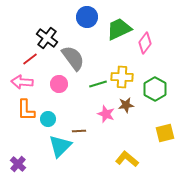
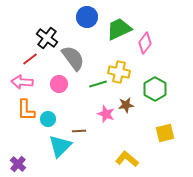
yellow cross: moved 3 px left, 5 px up; rotated 10 degrees clockwise
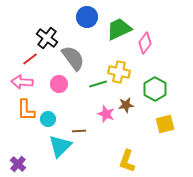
yellow square: moved 9 px up
yellow L-shape: moved 2 px down; rotated 110 degrees counterclockwise
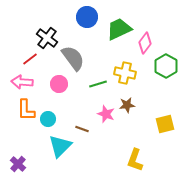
yellow cross: moved 6 px right, 1 px down
green hexagon: moved 11 px right, 23 px up
brown star: moved 1 px right
brown line: moved 3 px right, 2 px up; rotated 24 degrees clockwise
yellow L-shape: moved 8 px right, 1 px up
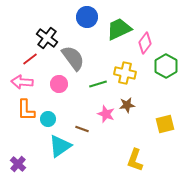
cyan triangle: rotated 10 degrees clockwise
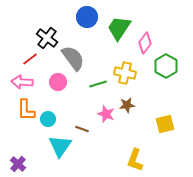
green trapezoid: moved 1 px up; rotated 32 degrees counterclockwise
pink circle: moved 1 px left, 2 px up
cyan triangle: rotated 20 degrees counterclockwise
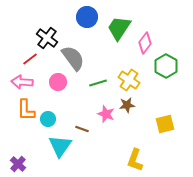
yellow cross: moved 4 px right, 7 px down; rotated 20 degrees clockwise
green line: moved 1 px up
